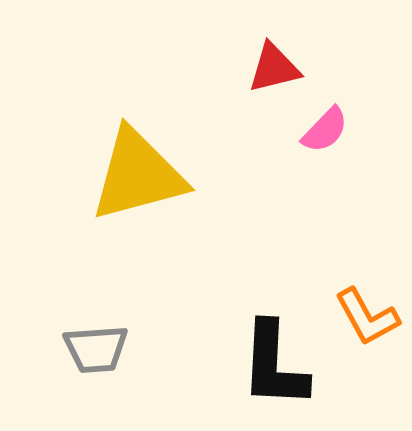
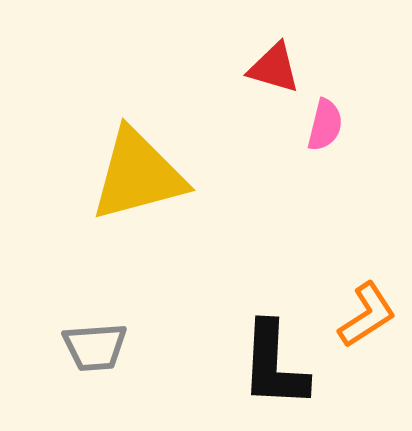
red triangle: rotated 30 degrees clockwise
pink semicircle: moved 5 px up; rotated 30 degrees counterclockwise
orange L-shape: moved 2 px up; rotated 94 degrees counterclockwise
gray trapezoid: moved 1 px left, 2 px up
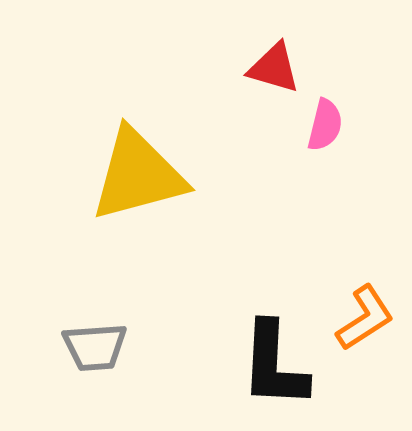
orange L-shape: moved 2 px left, 3 px down
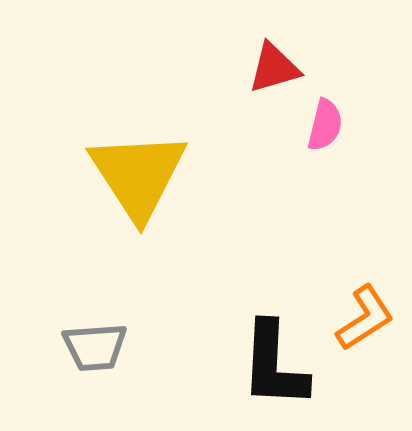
red triangle: rotated 32 degrees counterclockwise
yellow triangle: rotated 48 degrees counterclockwise
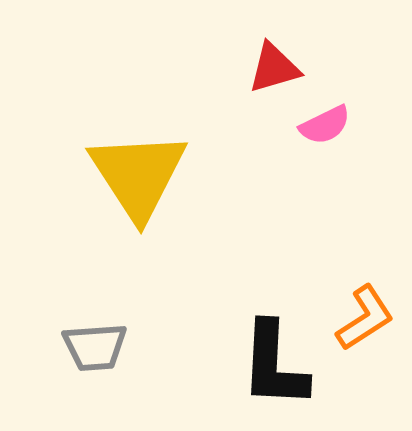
pink semicircle: rotated 50 degrees clockwise
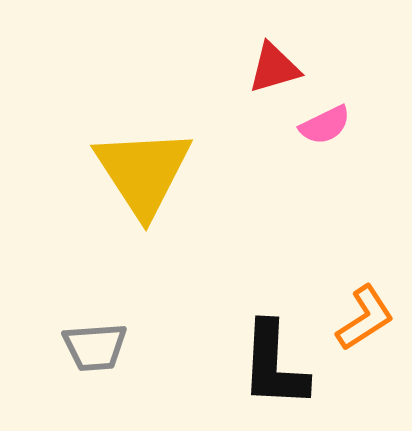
yellow triangle: moved 5 px right, 3 px up
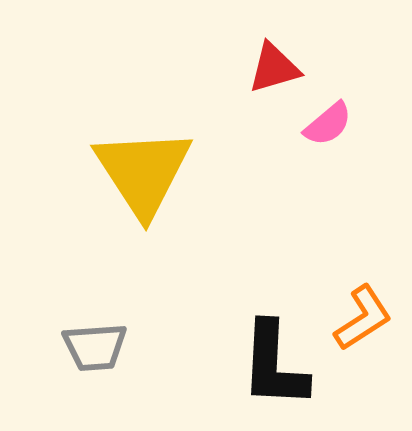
pink semicircle: moved 3 px right, 1 px up; rotated 14 degrees counterclockwise
orange L-shape: moved 2 px left
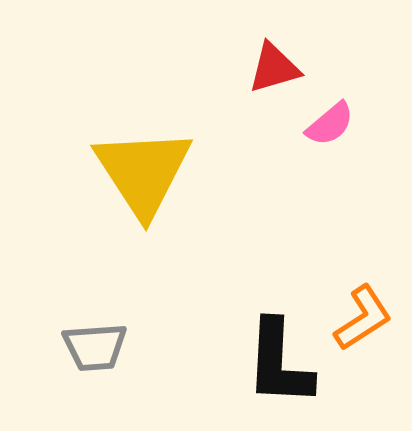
pink semicircle: moved 2 px right
black L-shape: moved 5 px right, 2 px up
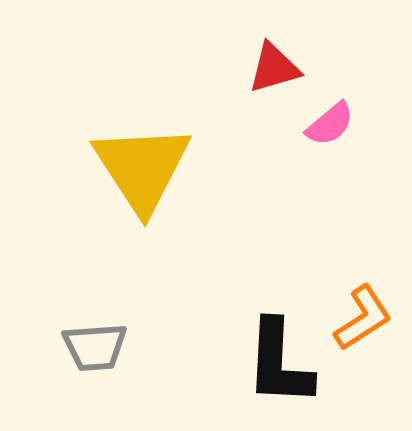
yellow triangle: moved 1 px left, 4 px up
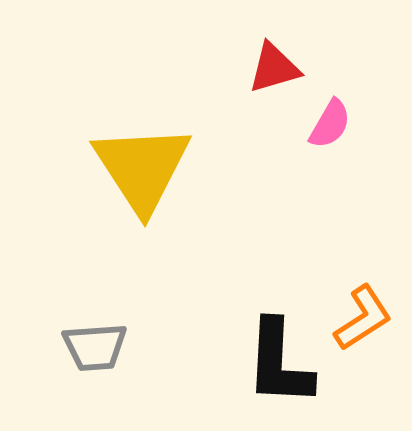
pink semicircle: rotated 20 degrees counterclockwise
